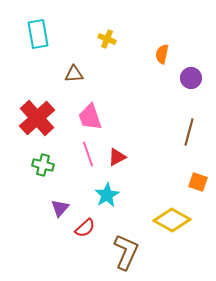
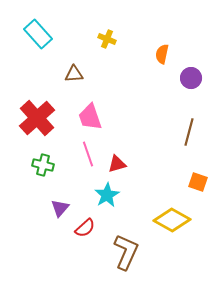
cyan rectangle: rotated 32 degrees counterclockwise
red triangle: moved 7 px down; rotated 12 degrees clockwise
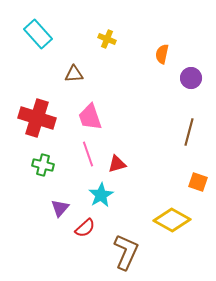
red cross: rotated 30 degrees counterclockwise
cyan star: moved 6 px left
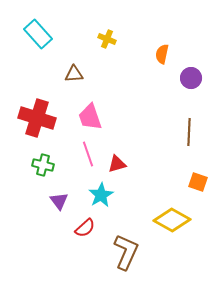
brown line: rotated 12 degrees counterclockwise
purple triangle: moved 1 px left, 7 px up; rotated 18 degrees counterclockwise
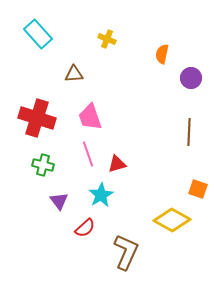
orange square: moved 7 px down
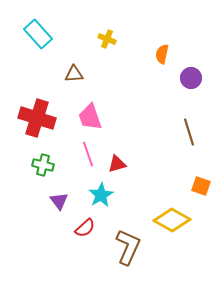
brown line: rotated 20 degrees counterclockwise
orange square: moved 3 px right, 3 px up
brown L-shape: moved 2 px right, 5 px up
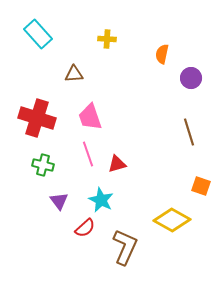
yellow cross: rotated 18 degrees counterclockwise
cyan star: moved 5 px down; rotated 15 degrees counterclockwise
brown L-shape: moved 3 px left
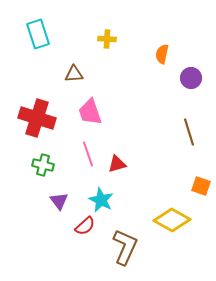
cyan rectangle: rotated 24 degrees clockwise
pink trapezoid: moved 5 px up
red semicircle: moved 2 px up
